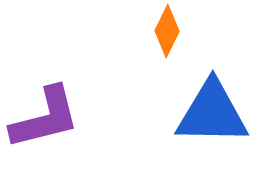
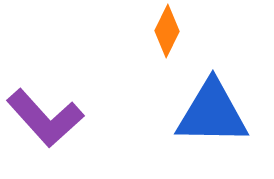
purple L-shape: rotated 62 degrees clockwise
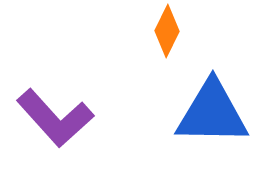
purple L-shape: moved 10 px right
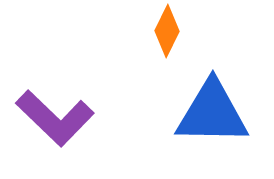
purple L-shape: rotated 4 degrees counterclockwise
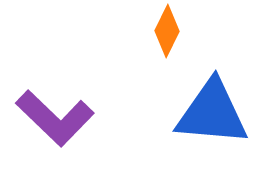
blue triangle: rotated 4 degrees clockwise
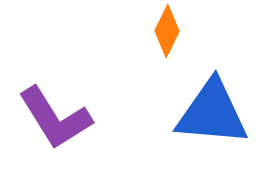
purple L-shape: rotated 14 degrees clockwise
